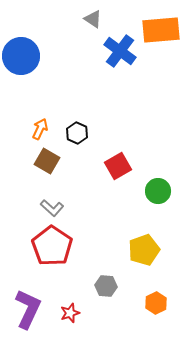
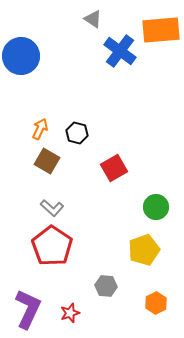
black hexagon: rotated 10 degrees counterclockwise
red square: moved 4 px left, 2 px down
green circle: moved 2 px left, 16 px down
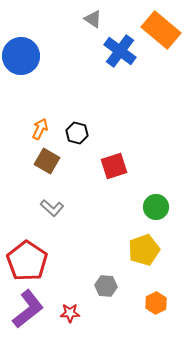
orange rectangle: rotated 45 degrees clockwise
red square: moved 2 px up; rotated 12 degrees clockwise
red pentagon: moved 25 px left, 15 px down
purple L-shape: rotated 27 degrees clockwise
red star: rotated 18 degrees clockwise
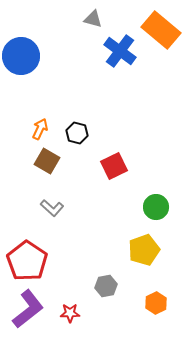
gray triangle: rotated 18 degrees counterclockwise
red square: rotated 8 degrees counterclockwise
gray hexagon: rotated 15 degrees counterclockwise
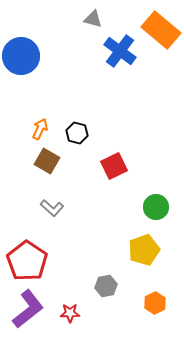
orange hexagon: moved 1 px left
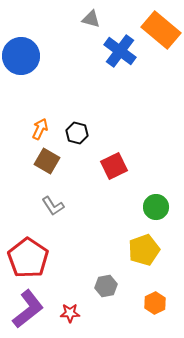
gray triangle: moved 2 px left
gray L-shape: moved 1 px right, 2 px up; rotated 15 degrees clockwise
red pentagon: moved 1 px right, 3 px up
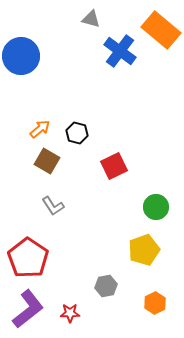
orange arrow: rotated 25 degrees clockwise
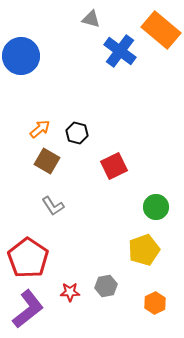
red star: moved 21 px up
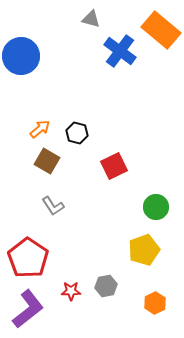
red star: moved 1 px right, 1 px up
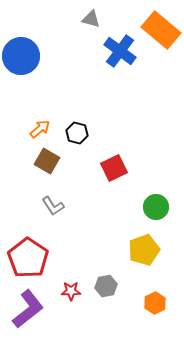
red square: moved 2 px down
